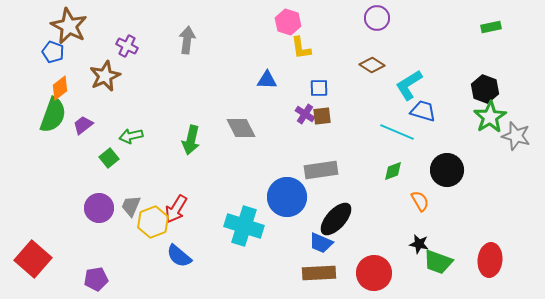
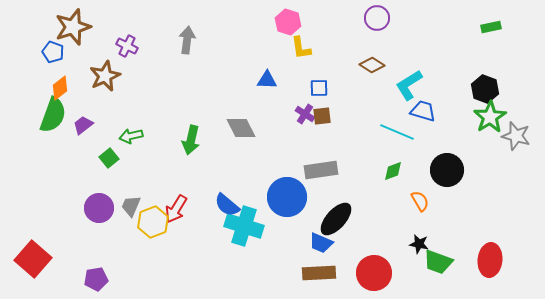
brown star at (69, 26): moved 4 px right, 1 px down; rotated 27 degrees clockwise
blue semicircle at (179, 256): moved 48 px right, 51 px up
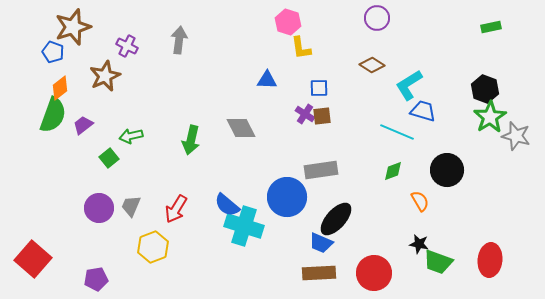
gray arrow at (187, 40): moved 8 px left
yellow hexagon at (153, 222): moved 25 px down
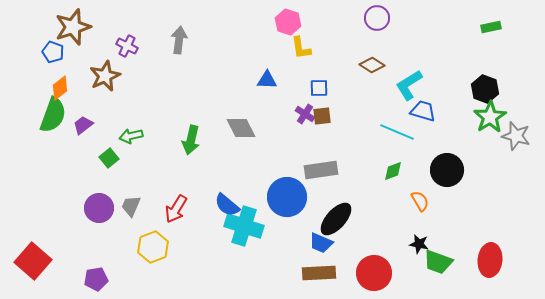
red square at (33, 259): moved 2 px down
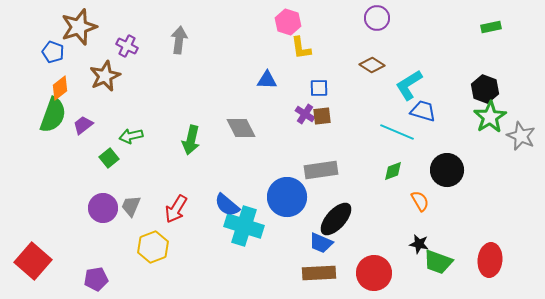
brown star at (73, 27): moved 6 px right
gray star at (516, 136): moved 5 px right; rotated 8 degrees clockwise
purple circle at (99, 208): moved 4 px right
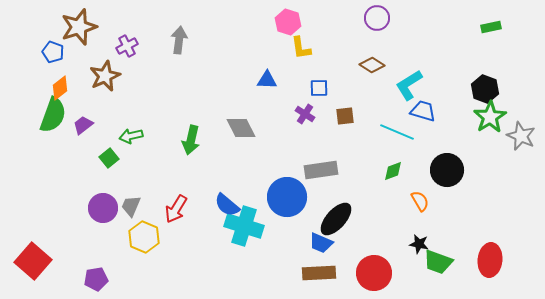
purple cross at (127, 46): rotated 35 degrees clockwise
brown square at (322, 116): moved 23 px right
yellow hexagon at (153, 247): moved 9 px left, 10 px up; rotated 16 degrees counterclockwise
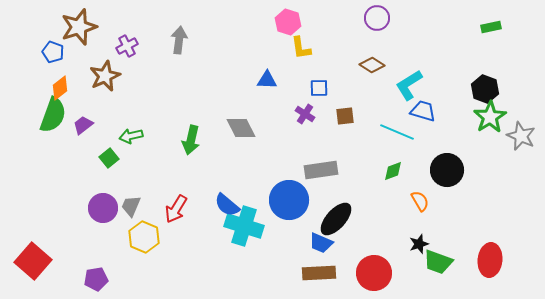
blue circle at (287, 197): moved 2 px right, 3 px down
black star at (419, 244): rotated 30 degrees counterclockwise
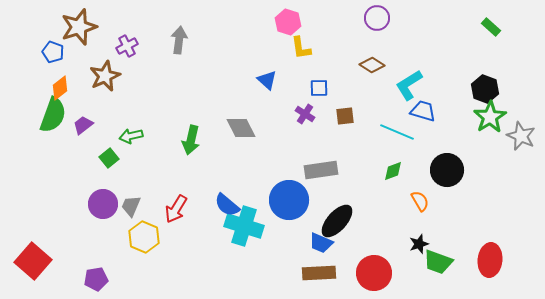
green rectangle at (491, 27): rotated 54 degrees clockwise
blue triangle at (267, 80): rotated 40 degrees clockwise
purple circle at (103, 208): moved 4 px up
black ellipse at (336, 219): moved 1 px right, 2 px down
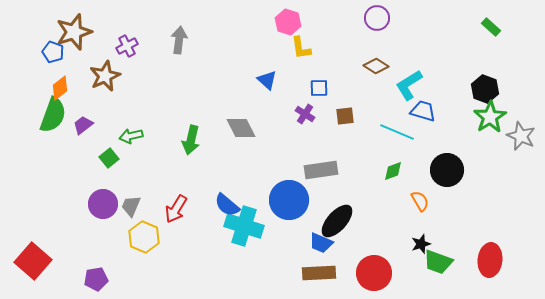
brown star at (79, 27): moved 5 px left, 5 px down
brown diamond at (372, 65): moved 4 px right, 1 px down
black star at (419, 244): moved 2 px right
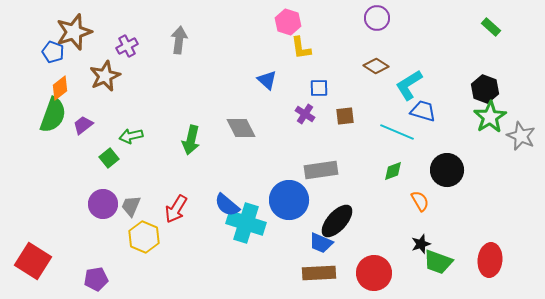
cyan cross at (244, 226): moved 2 px right, 3 px up
red square at (33, 261): rotated 9 degrees counterclockwise
